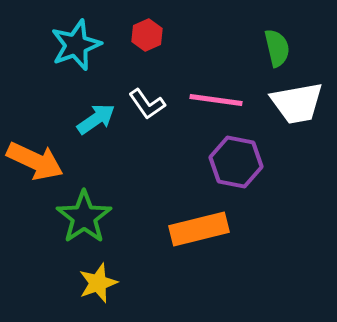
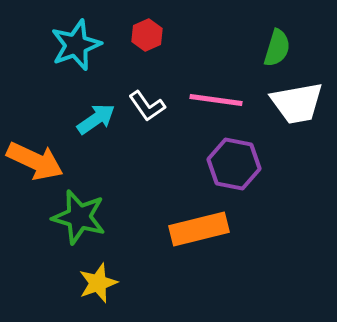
green semicircle: rotated 30 degrees clockwise
white L-shape: moved 2 px down
purple hexagon: moved 2 px left, 2 px down
green star: moved 5 px left; rotated 22 degrees counterclockwise
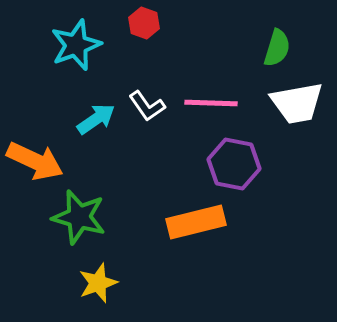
red hexagon: moved 3 px left, 12 px up; rotated 16 degrees counterclockwise
pink line: moved 5 px left, 3 px down; rotated 6 degrees counterclockwise
orange rectangle: moved 3 px left, 7 px up
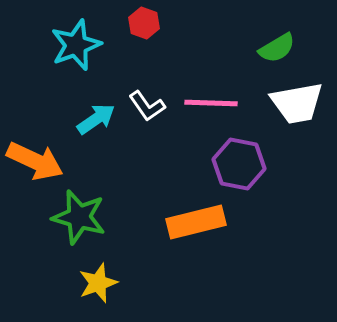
green semicircle: rotated 42 degrees clockwise
purple hexagon: moved 5 px right
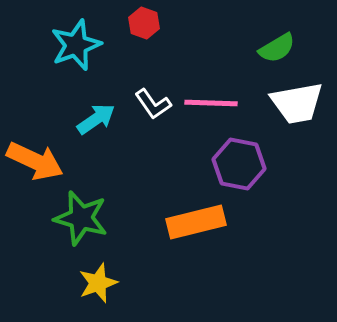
white L-shape: moved 6 px right, 2 px up
green star: moved 2 px right, 1 px down
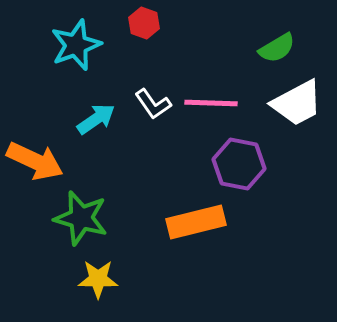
white trapezoid: rotated 18 degrees counterclockwise
yellow star: moved 4 px up; rotated 21 degrees clockwise
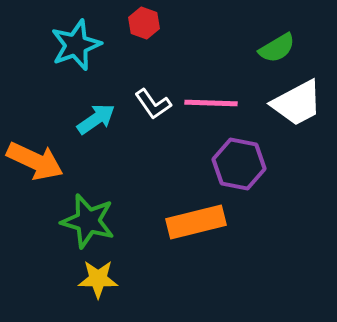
green star: moved 7 px right, 3 px down
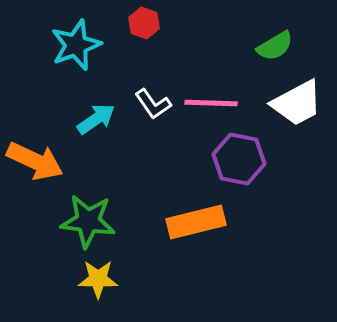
green semicircle: moved 2 px left, 2 px up
purple hexagon: moved 5 px up
green star: rotated 8 degrees counterclockwise
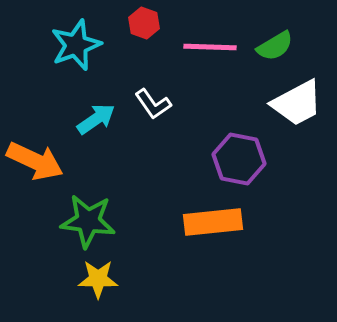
pink line: moved 1 px left, 56 px up
orange rectangle: moved 17 px right; rotated 8 degrees clockwise
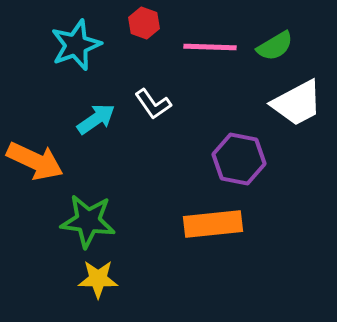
orange rectangle: moved 2 px down
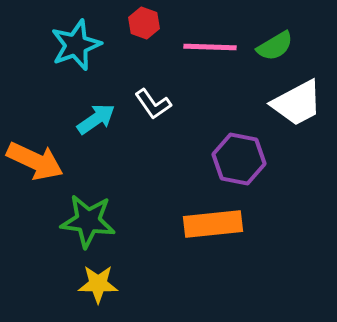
yellow star: moved 5 px down
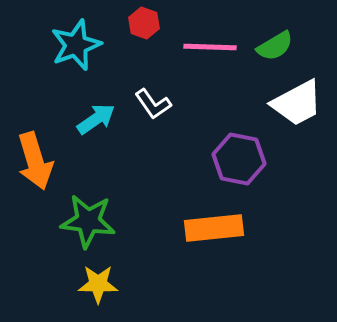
orange arrow: rotated 48 degrees clockwise
orange rectangle: moved 1 px right, 4 px down
